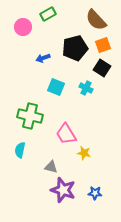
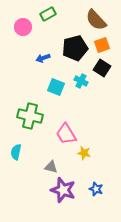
orange square: moved 1 px left
cyan cross: moved 5 px left, 7 px up
cyan semicircle: moved 4 px left, 2 px down
blue star: moved 1 px right, 4 px up; rotated 16 degrees clockwise
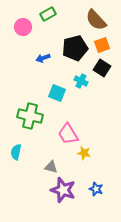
cyan square: moved 1 px right, 6 px down
pink trapezoid: moved 2 px right
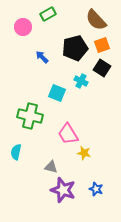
blue arrow: moved 1 px left, 1 px up; rotated 64 degrees clockwise
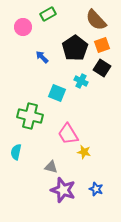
black pentagon: rotated 20 degrees counterclockwise
yellow star: moved 1 px up
